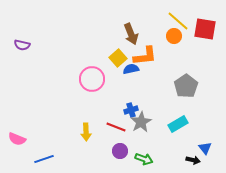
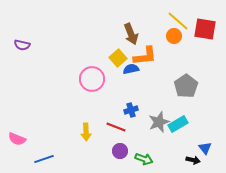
gray star: moved 18 px right; rotated 10 degrees clockwise
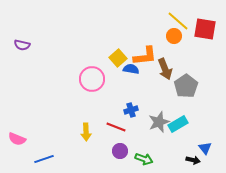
brown arrow: moved 34 px right, 35 px down
blue semicircle: rotated 21 degrees clockwise
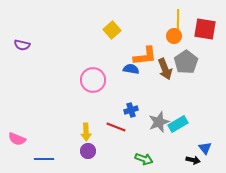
yellow line: rotated 50 degrees clockwise
yellow square: moved 6 px left, 28 px up
pink circle: moved 1 px right, 1 px down
gray pentagon: moved 24 px up
purple circle: moved 32 px left
blue line: rotated 18 degrees clockwise
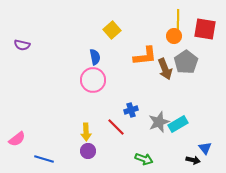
blue semicircle: moved 36 px left, 12 px up; rotated 70 degrees clockwise
red line: rotated 24 degrees clockwise
pink semicircle: rotated 60 degrees counterclockwise
blue line: rotated 18 degrees clockwise
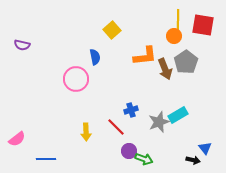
red square: moved 2 px left, 4 px up
pink circle: moved 17 px left, 1 px up
cyan rectangle: moved 9 px up
purple circle: moved 41 px right
blue line: moved 2 px right; rotated 18 degrees counterclockwise
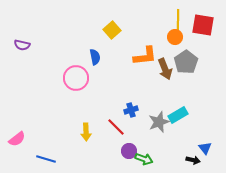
orange circle: moved 1 px right, 1 px down
pink circle: moved 1 px up
blue line: rotated 18 degrees clockwise
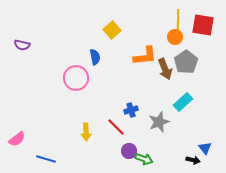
cyan rectangle: moved 5 px right, 13 px up; rotated 12 degrees counterclockwise
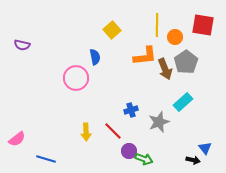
yellow line: moved 21 px left, 4 px down
red line: moved 3 px left, 4 px down
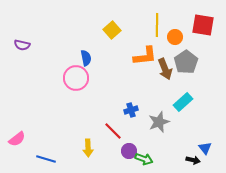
blue semicircle: moved 9 px left, 1 px down
yellow arrow: moved 2 px right, 16 px down
